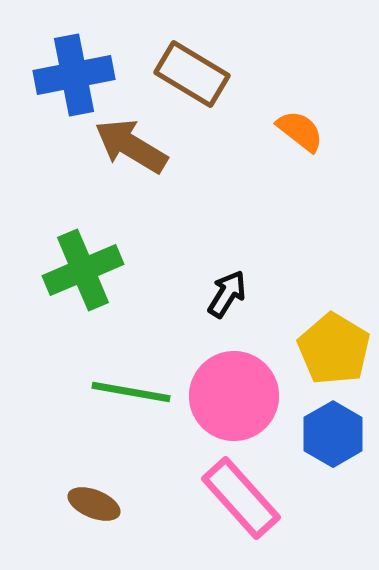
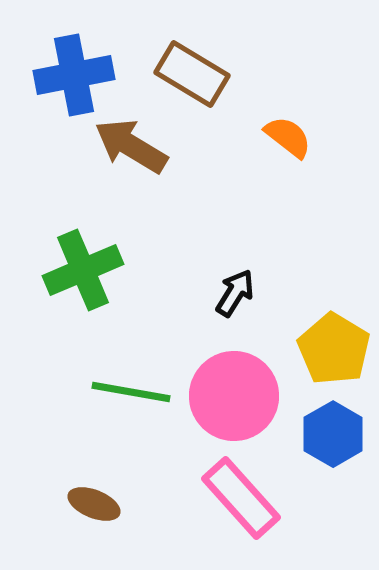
orange semicircle: moved 12 px left, 6 px down
black arrow: moved 8 px right, 1 px up
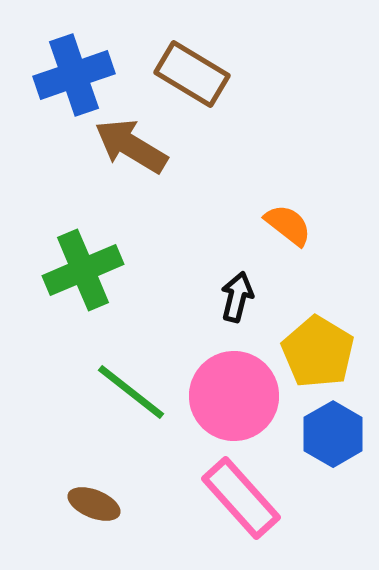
blue cross: rotated 8 degrees counterclockwise
orange semicircle: moved 88 px down
black arrow: moved 2 px right, 4 px down; rotated 18 degrees counterclockwise
yellow pentagon: moved 16 px left, 3 px down
green line: rotated 28 degrees clockwise
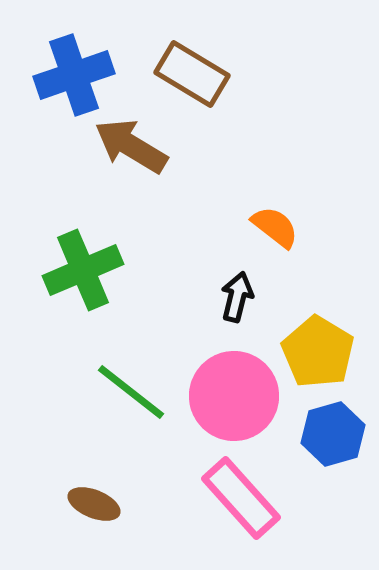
orange semicircle: moved 13 px left, 2 px down
blue hexagon: rotated 14 degrees clockwise
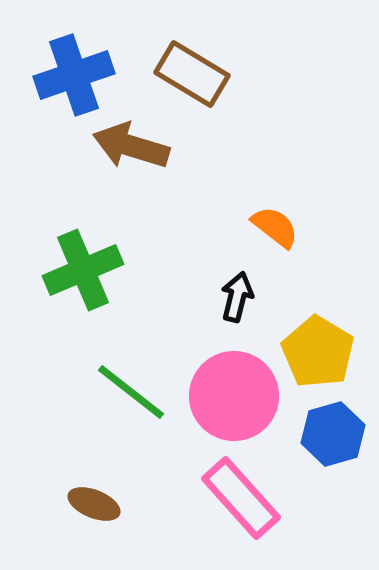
brown arrow: rotated 14 degrees counterclockwise
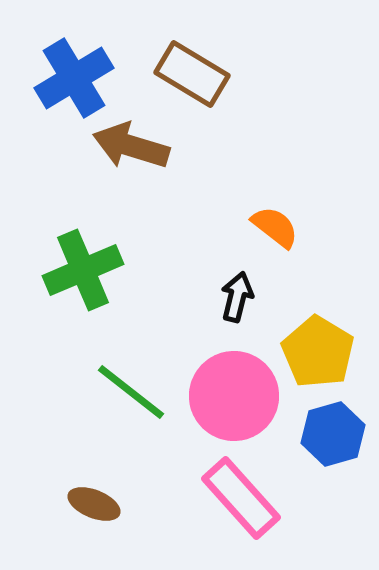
blue cross: moved 3 px down; rotated 12 degrees counterclockwise
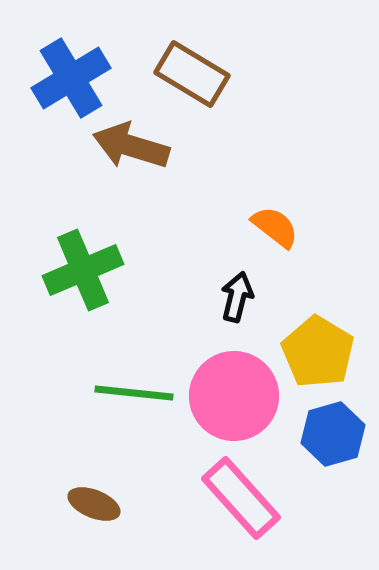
blue cross: moved 3 px left
green line: moved 3 px right, 1 px down; rotated 32 degrees counterclockwise
